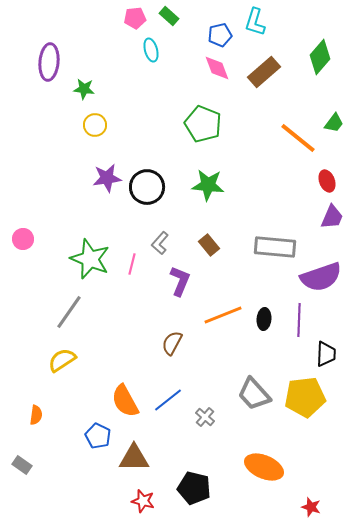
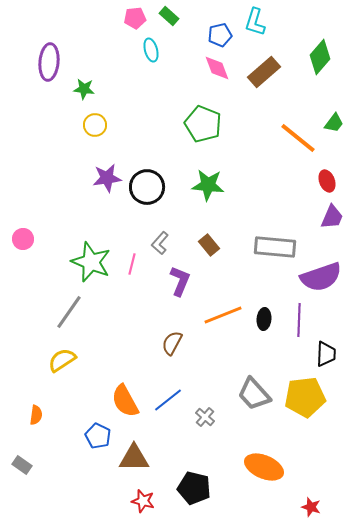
green star at (90, 259): moved 1 px right, 3 px down
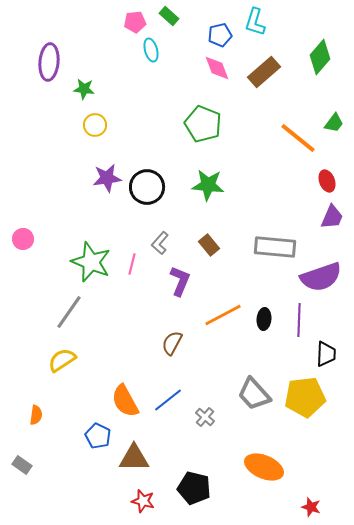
pink pentagon at (135, 18): moved 4 px down
orange line at (223, 315): rotated 6 degrees counterclockwise
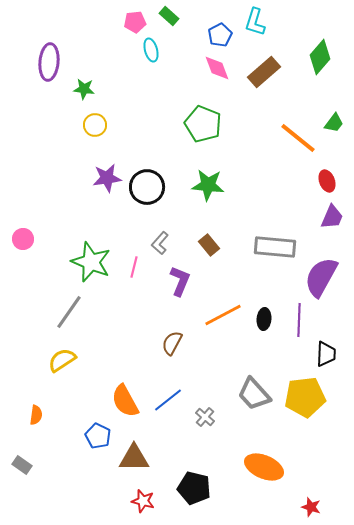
blue pentagon at (220, 35): rotated 15 degrees counterclockwise
pink line at (132, 264): moved 2 px right, 3 px down
purple semicircle at (321, 277): rotated 138 degrees clockwise
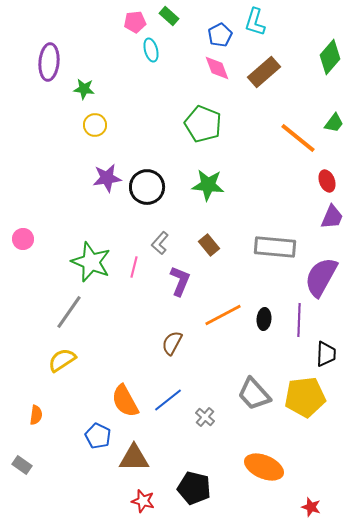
green diamond at (320, 57): moved 10 px right
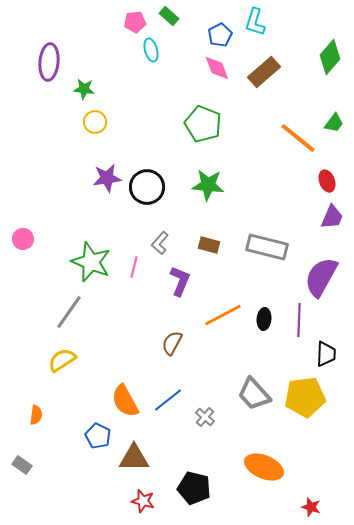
yellow circle at (95, 125): moved 3 px up
brown rectangle at (209, 245): rotated 35 degrees counterclockwise
gray rectangle at (275, 247): moved 8 px left; rotated 9 degrees clockwise
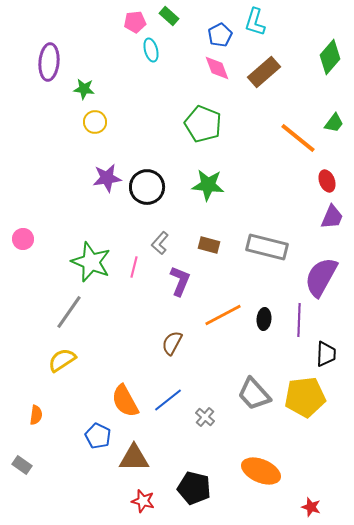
orange ellipse at (264, 467): moved 3 px left, 4 px down
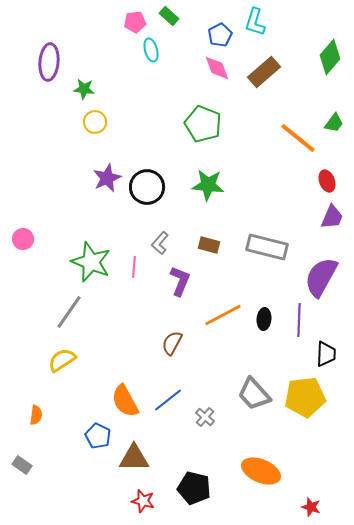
purple star at (107, 178): rotated 16 degrees counterclockwise
pink line at (134, 267): rotated 10 degrees counterclockwise
